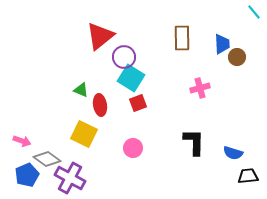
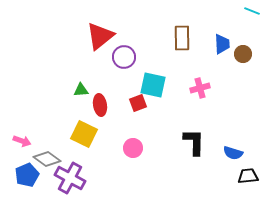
cyan line: moved 2 px left, 1 px up; rotated 28 degrees counterclockwise
brown circle: moved 6 px right, 3 px up
cyan square: moved 22 px right, 7 px down; rotated 20 degrees counterclockwise
green triangle: rotated 28 degrees counterclockwise
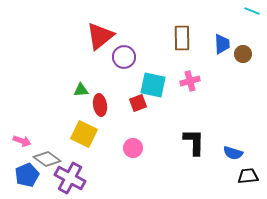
pink cross: moved 10 px left, 7 px up
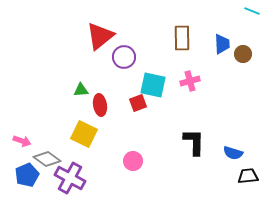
pink circle: moved 13 px down
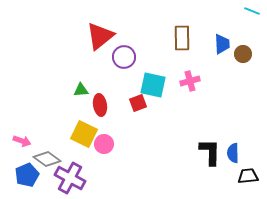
black L-shape: moved 16 px right, 10 px down
blue semicircle: rotated 72 degrees clockwise
pink circle: moved 29 px left, 17 px up
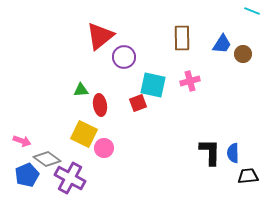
blue trapezoid: rotated 35 degrees clockwise
pink circle: moved 4 px down
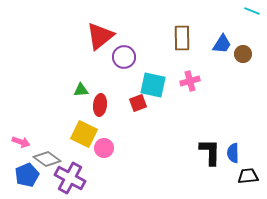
red ellipse: rotated 15 degrees clockwise
pink arrow: moved 1 px left, 1 px down
